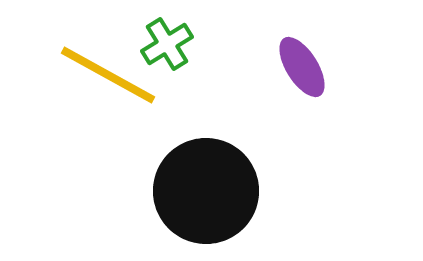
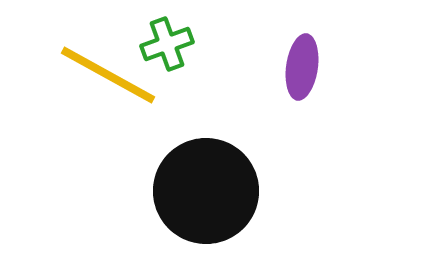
green cross: rotated 12 degrees clockwise
purple ellipse: rotated 40 degrees clockwise
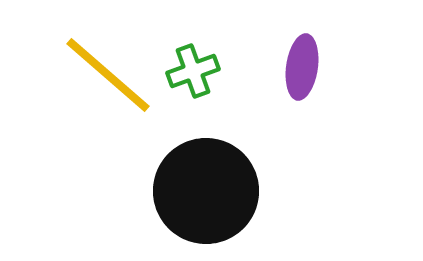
green cross: moved 26 px right, 27 px down
yellow line: rotated 12 degrees clockwise
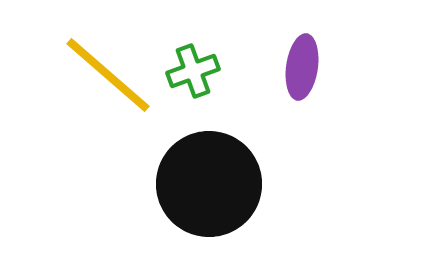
black circle: moved 3 px right, 7 px up
